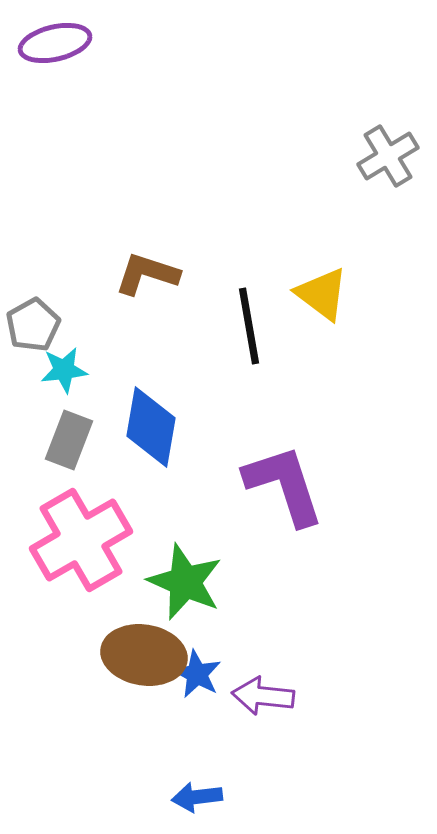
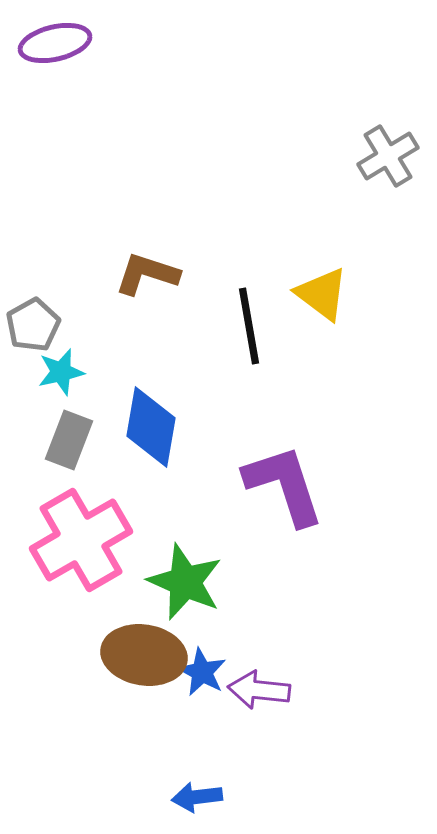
cyan star: moved 3 px left, 2 px down; rotated 6 degrees counterclockwise
blue star: moved 5 px right, 2 px up
purple arrow: moved 4 px left, 6 px up
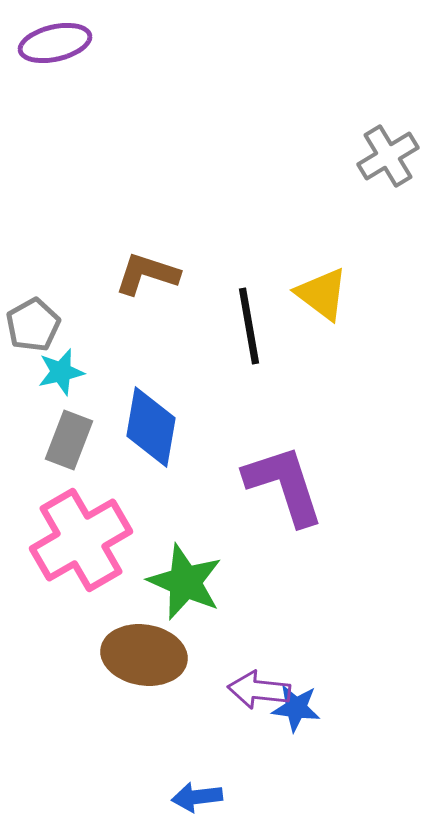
blue star: moved 94 px right, 36 px down; rotated 21 degrees counterclockwise
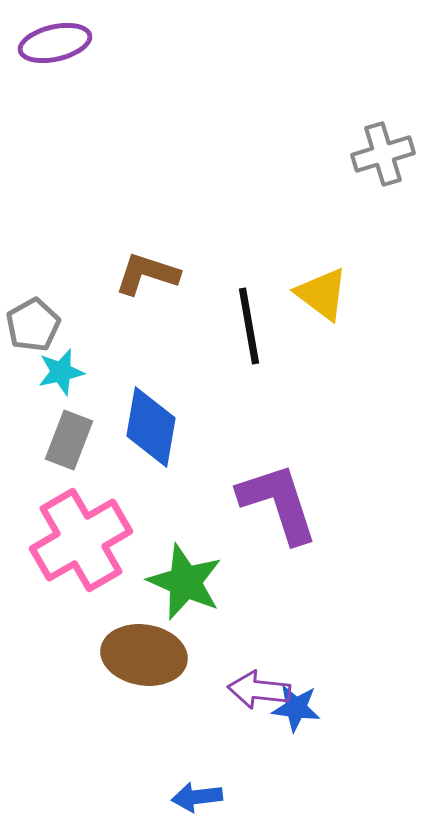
gray cross: moved 5 px left, 2 px up; rotated 14 degrees clockwise
purple L-shape: moved 6 px left, 18 px down
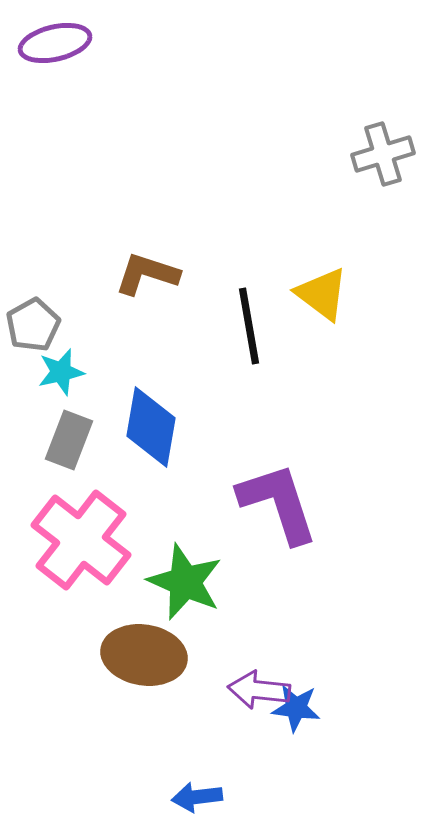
pink cross: rotated 22 degrees counterclockwise
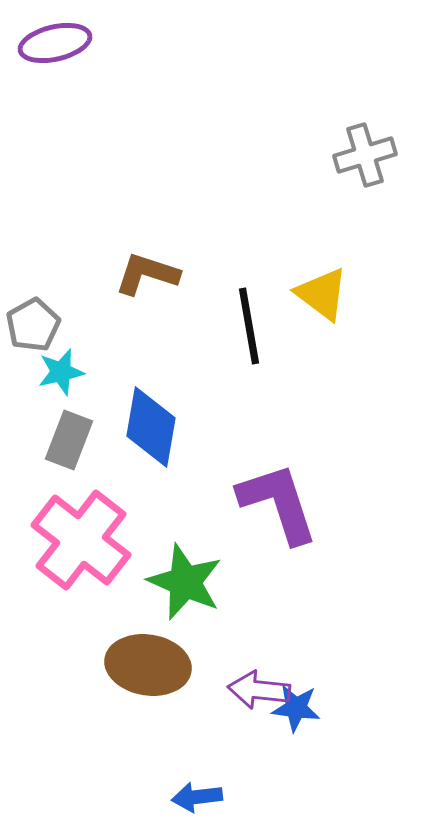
gray cross: moved 18 px left, 1 px down
brown ellipse: moved 4 px right, 10 px down
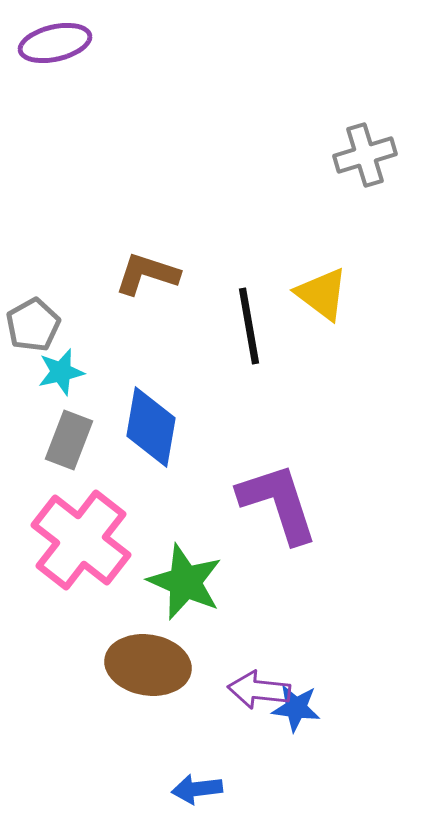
blue arrow: moved 8 px up
